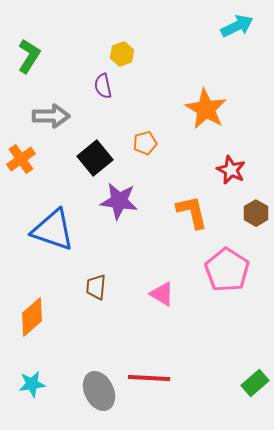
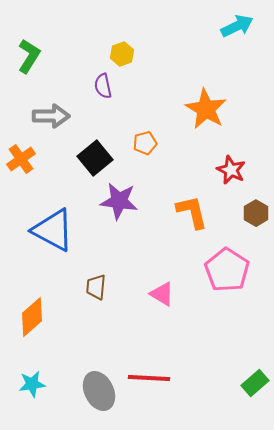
blue triangle: rotated 9 degrees clockwise
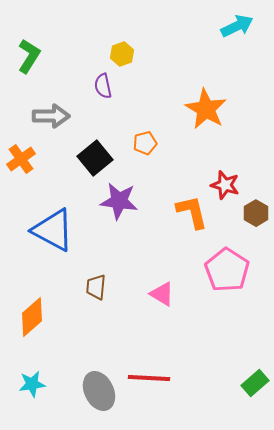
red star: moved 6 px left, 15 px down; rotated 8 degrees counterclockwise
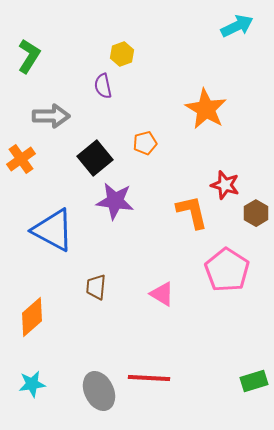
purple star: moved 4 px left
green rectangle: moved 1 px left, 2 px up; rotated 24 degrees clockwise
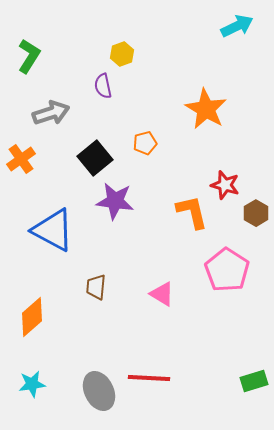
gray arrow: moved 3 px up; rotated 18 degrees counterclockwise
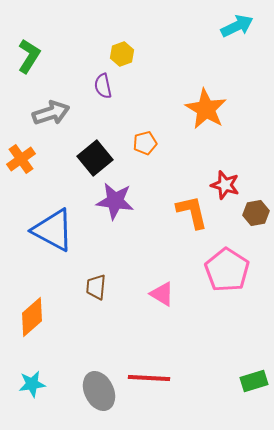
brown hexagon: rotated 20 degrees clockwise
